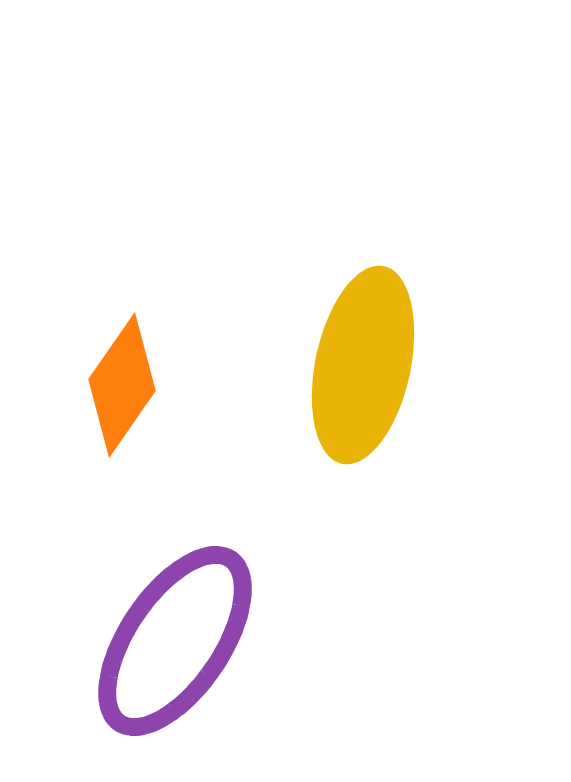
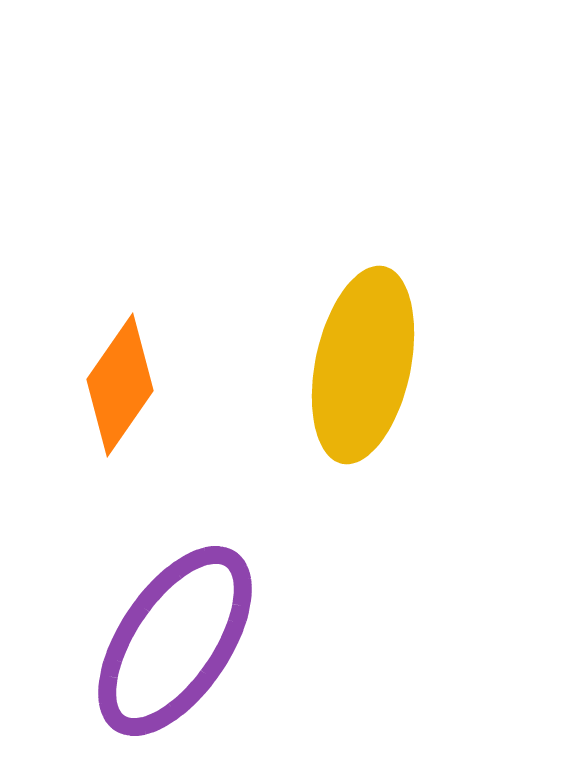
orange diamond: moved 2 px left
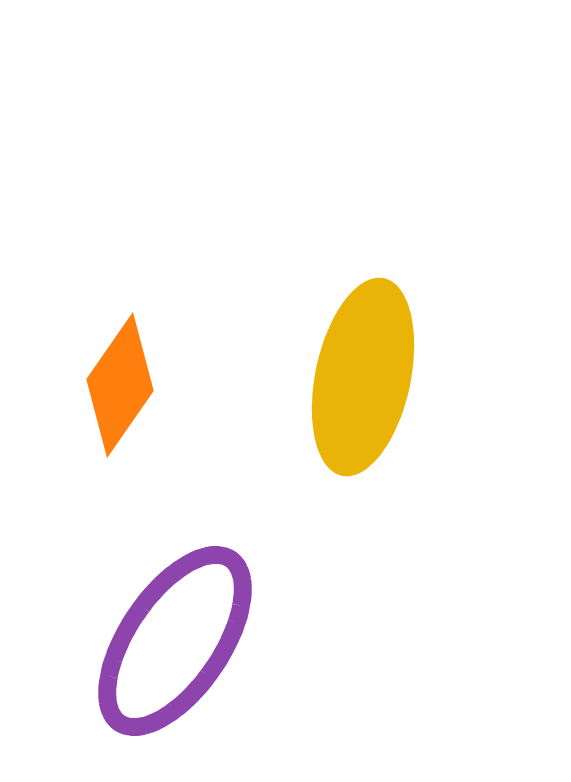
yellow ellipse: moved 12 px down
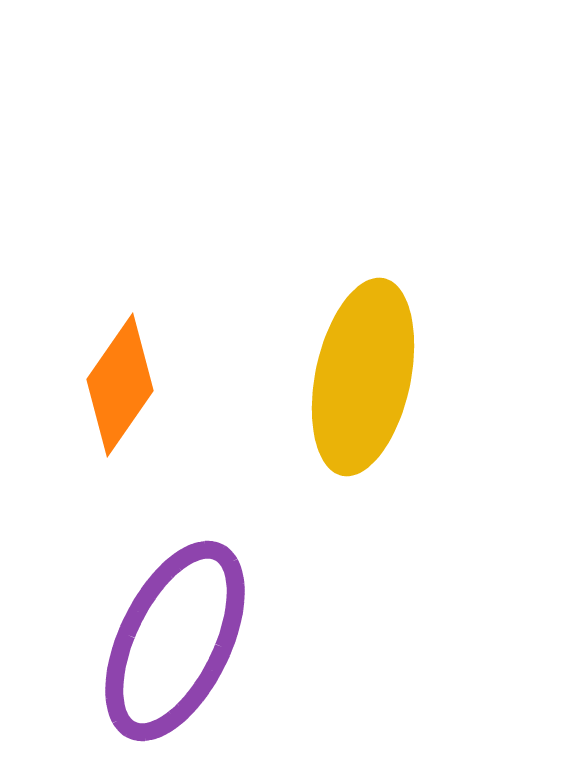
purple ellipse: rotated 8 degrees counterclockwise
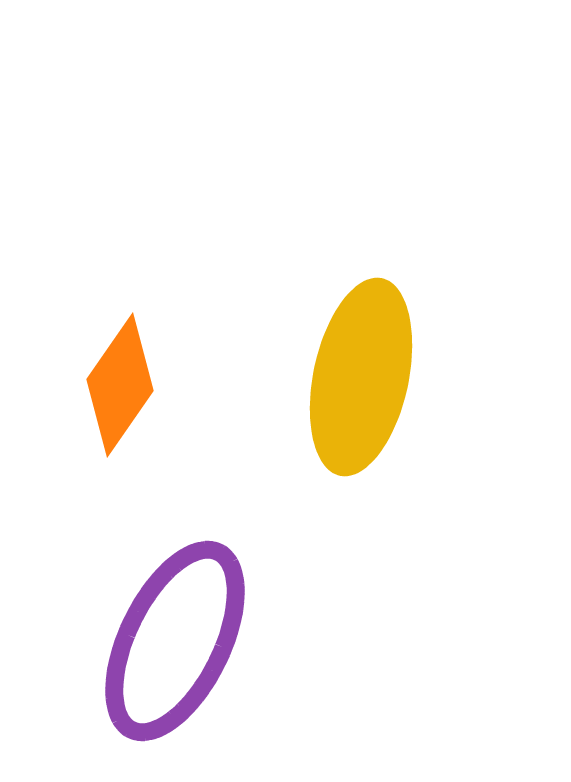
yellow ellipse: moved 2 px left
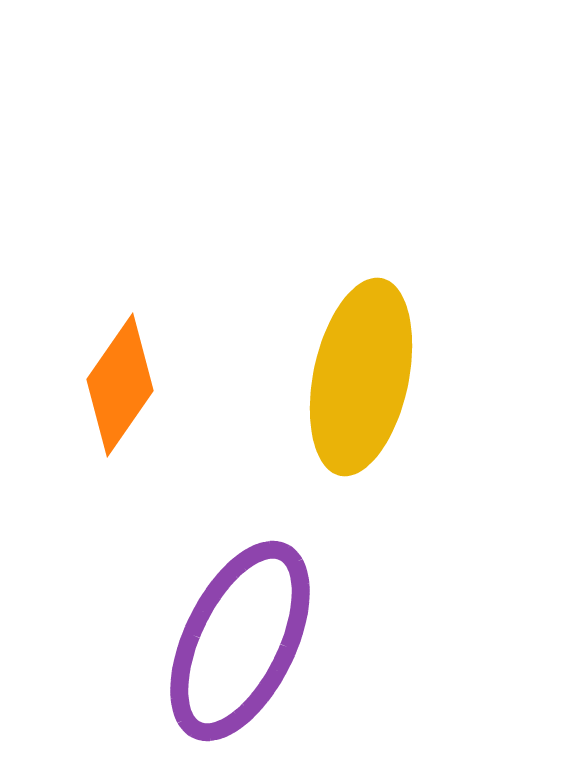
purple ellipse: moved 65 px right
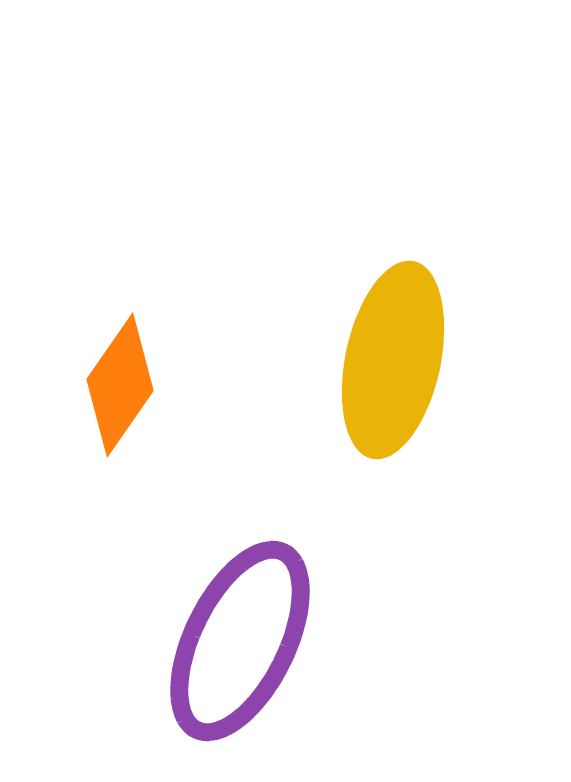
yellow ellipse: moved 32 px right, 17 px up
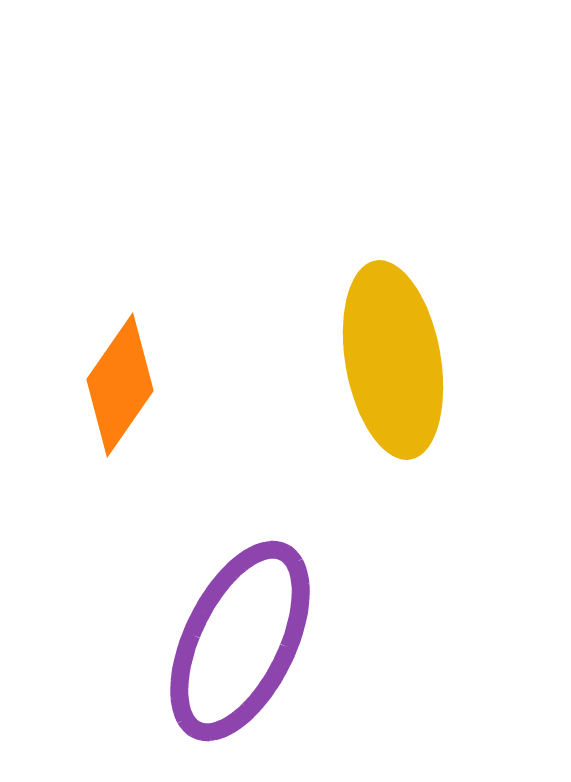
yellow ellipse: rotated 22 degrees counterclockwise
